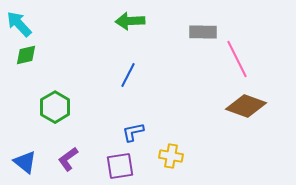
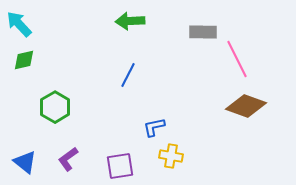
green diamond: moved 2 px left, 5 px down
blue L-shape: moved 21 px right, 5 px up
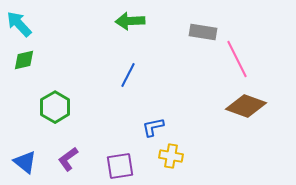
gray rectangle: rotated 8 degrees clockwise
blue L-shape: moved 1 px left
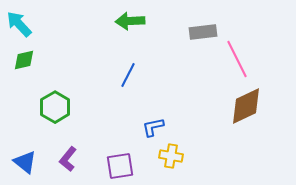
gray rectangle: rotated 16 degrees counterclockwise
brown diamond: rotated 45 degrees counterclockwise
purple L-shape: rotated 15 degrees counterclockwise
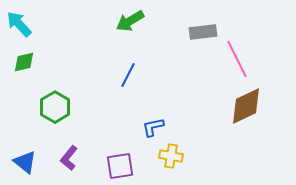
green arrow: rotated 28 degrees counterclockwise
green diamond: moved 2 px down
purple L-shape: moved 1 px right, 1 px up
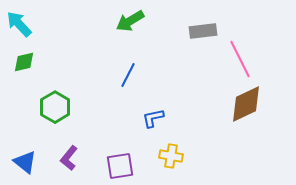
gray rectangle: moved 1 px up
pink line: moved 3 px right
brown diamond: moved 2 px up
blue L-shape: moved 9 px up
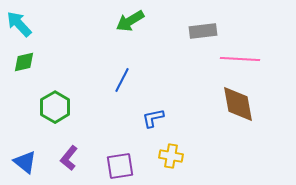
pink line: rotated 60 degrees counterclockwise
blue line: moved 6 px left, 5 px down
brown diamond: moved 8 px left; rotated 75 degrees counterclockwise
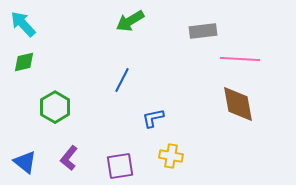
cyan arrow: moved 4 px right
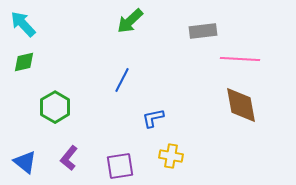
green arrow: rotated 12 degrees counterclockwise
brown diamond: moved 3 px right, 1 px down
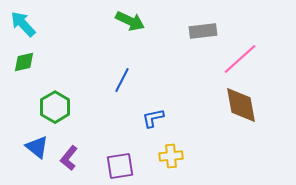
green arrow: rotated 112 degrees counterclockwise
pink line: rotated 45 degrees counterclockwise
yellow cross: rotated 15 degrees counterclockwise
blue triangle: moved 12 px right, 15 px up
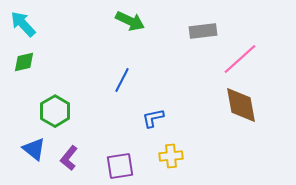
green hexagon: moved 4 px down
blue triangle: moved 3 px left, 2 px down
